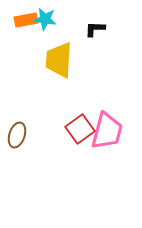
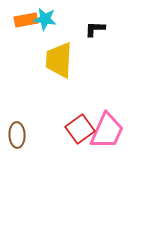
pink trapezoid: rotated 9 degrees clockwise
brown ellipse: rotated 20 degrees counterclockwise
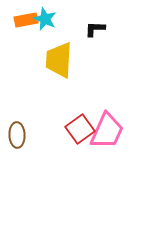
cyan star: rotated 15 degrees clockwise
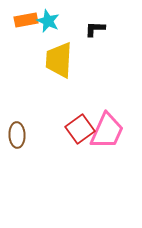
cyan star: moved 3 px right, 2 px down
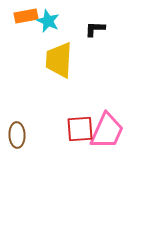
orange rectangle: moved 4 px up
red square: rotated 32 degrees clockwise
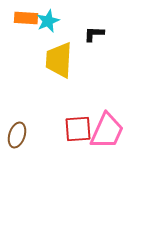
orange rectangle: moved 2 px down; rotated 15 degrees clockwise
cyan star: rotated 25 degrees clockwise
black L-shape: moved 1 px left, 5 px down
red square: moved 2 px left
brown ellipse: rotated 20 degrees clockwise
